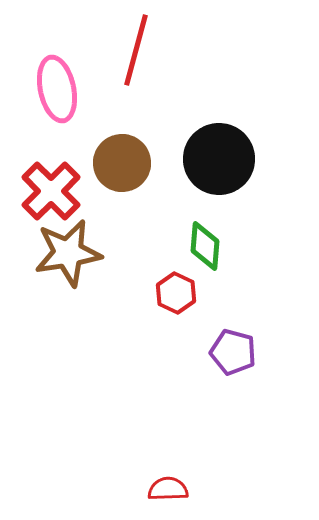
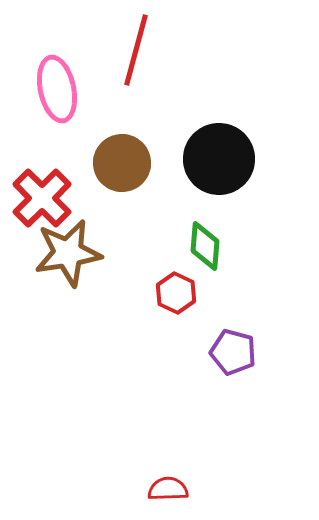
red cross: moved 9 px left, 7 px down
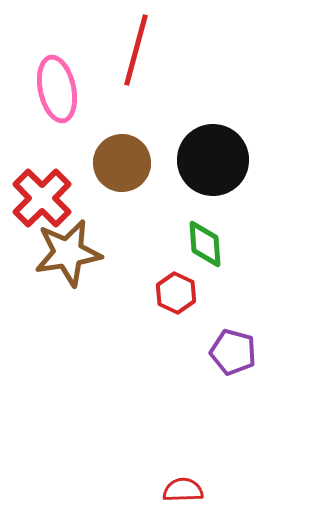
black circle: moved 6 px left, 1 px down
green diamond: moved 2 px up; rotated 9 degrees counterclockwise
red semicircle: moved 15 px right, 1 px down
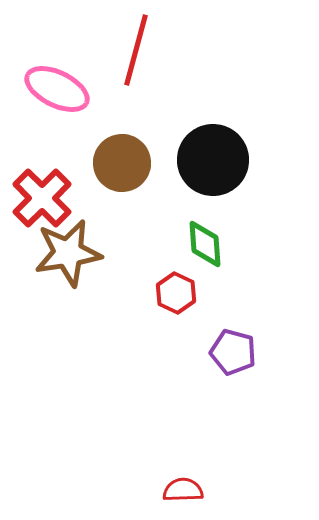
pink ellipse: rotated 52 degrees counterclockwise
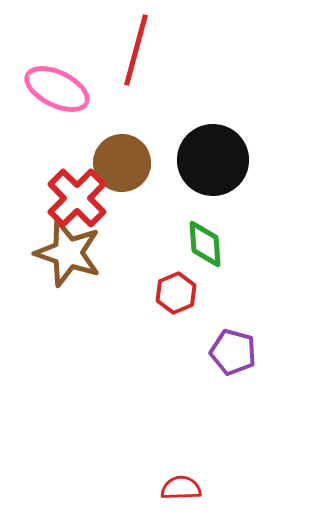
red cross: moved 35 px right
brown star: rotated 28 degrees clockwise
red hexagon: rotated 12 degrees clockwise
red semicircle: moved 2 px left, 2 px up
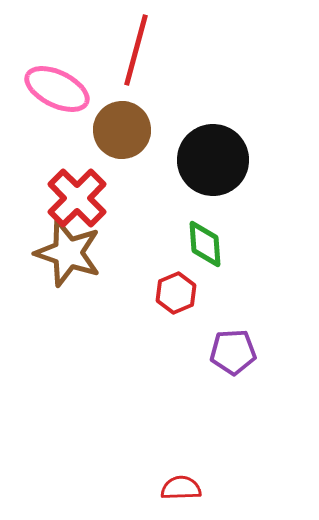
brown circle: moved 33 px up
purple pentagon: rotated 18 degrees counterclockwise
